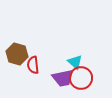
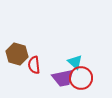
red semicircle: moved 1 px right
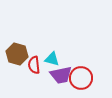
cyan triangle: moved 23 px left, 3 px up; rotated 28 degrees counterclockwise
purple trapezoid: moved 2 px left, 3 px up
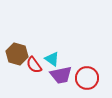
cyan triangle: rotated 21 degrees clockwise
red semicircle: rotated 30 degrees counterclockwise
red circle: moved 6 px right
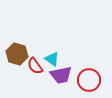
red semicircle: moved 1 px right, 1 px down
red circle: moved 2 px right, 2 px down
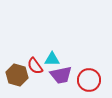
brown hexagon: moved 21 px down
cyan triangle: rotated 35 degrees counterclockwise
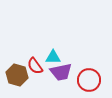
cyan triangle: moved 1 px right, 2 px up
purple trapezoid: moved 3 px up
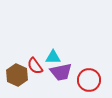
brown hexagon: rotated 10 degrees clockwise
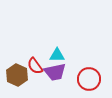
cyan triangle: moved 4 px right, 2 px up
purple trapezoid: moved 6 px left
red circle: moved 1 px up
